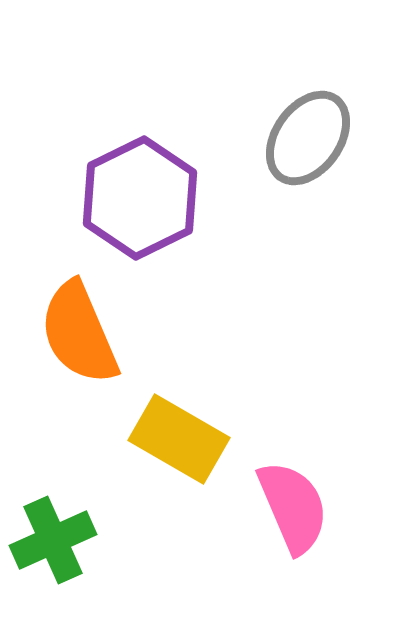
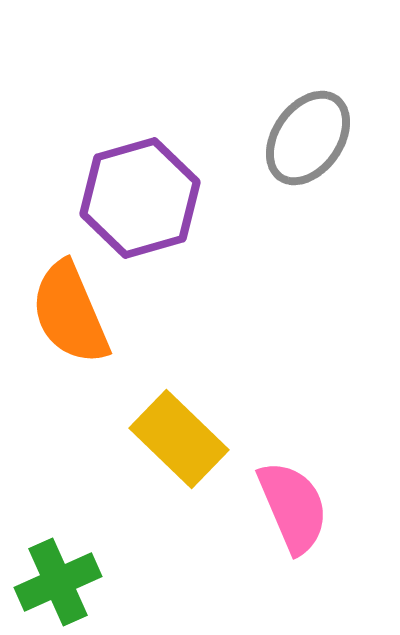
purple hexagon: rotated 10 degrees clockwise
orange semicircle: moved 9 px left, 20 px up
yellow rectangle: rotated 14 degrees clockwise
green cross: moved 5 px right, 42 px down
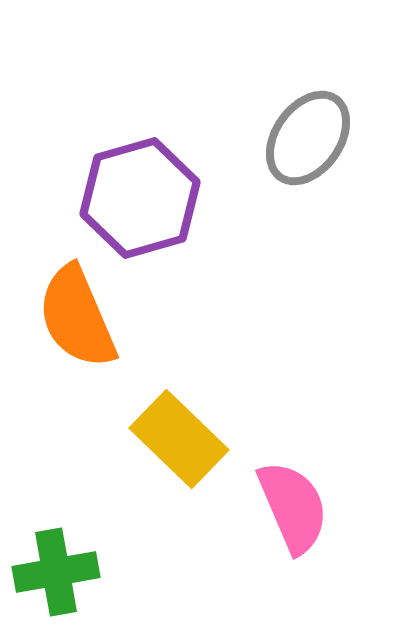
orange semicircle: moved 7 px right, 4 px down
green cross: moved 2 px left, 10 px up; rotated 14 degrees clockwise
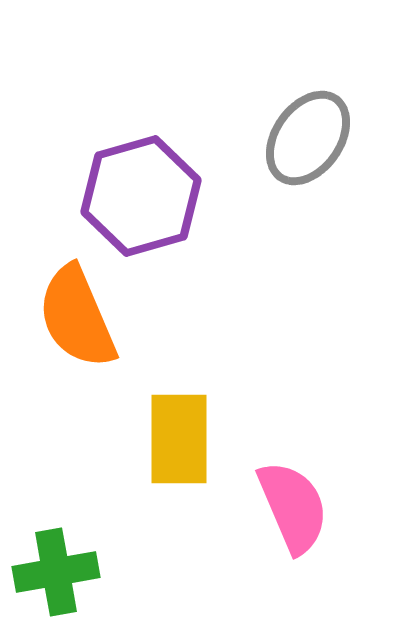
purple hexagon: moved 1 px right, 2 px up
yellow rectangle: rotated 46 degrees clockwise
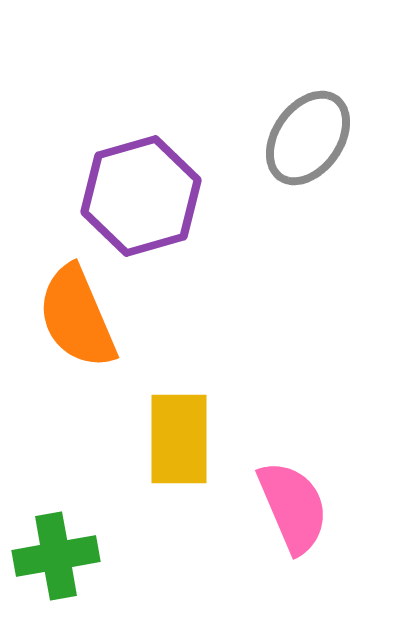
green cross: moved 16 px up
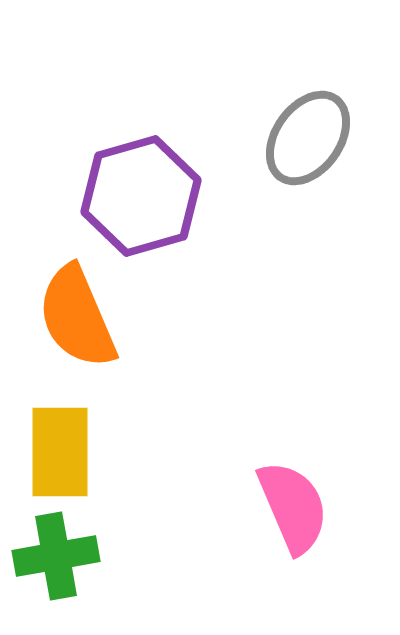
yellow rectangle: moved 119 px left, 13 px down
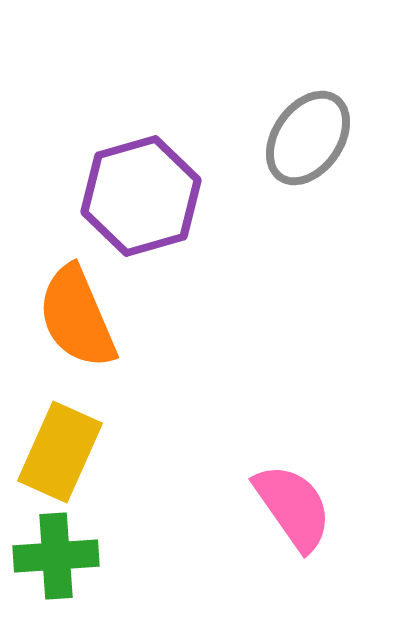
yellow rectangle: rotated 24 degrees clockwise
pink semicircle: rotated 12 degrees counterclockwise
green cross: rotated 6 degrees clockwise
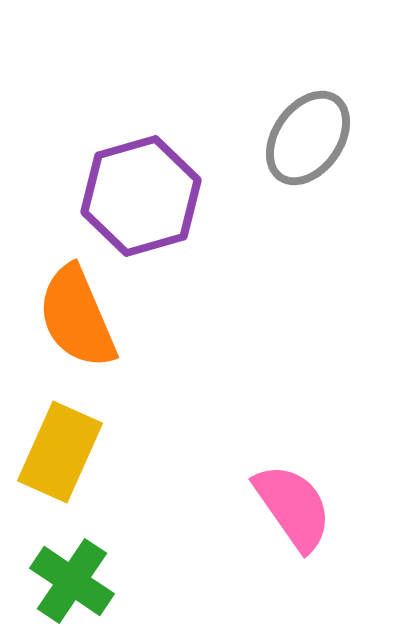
green cross: moved 16 px right, 25 px down; rotated 38 degrees clockwise
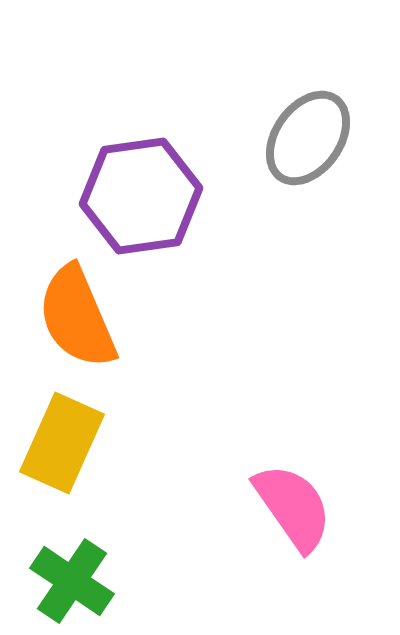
purple hexagon: rotated 8 degrees clockwise
yellow rectangle: moved 2 px right, 9 px up
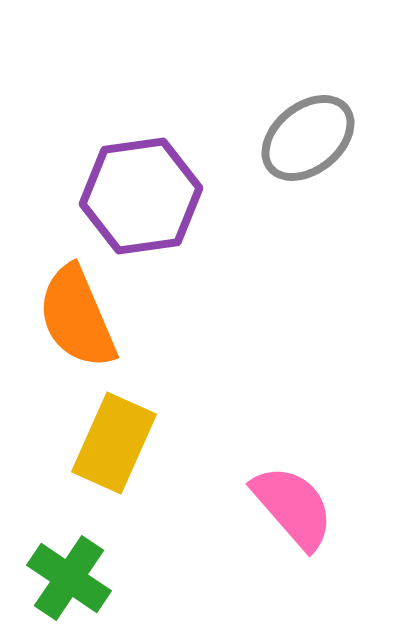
gray ellipse: rotated 16 degrees clockwise
yellow rectangle: moved 52 px right
pink semicircle: rotated 6 degrees counterclockwise
green cross: moved 3 px left, 3 px up
